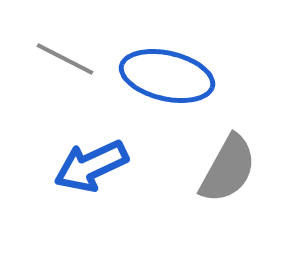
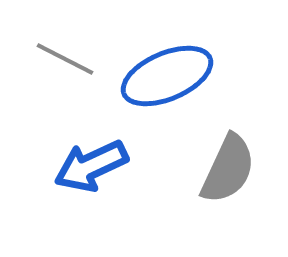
blue ellipse: rotated 36 degrees counterclockwise
gray semicircle: rotated 4 degrees counterclockwise
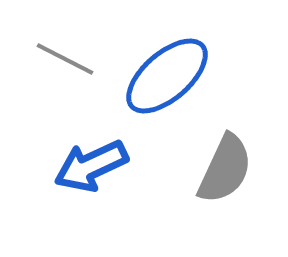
blue ellipse: rotated 18 degrees counterclockwise
gray semicircle: moved 3 px left
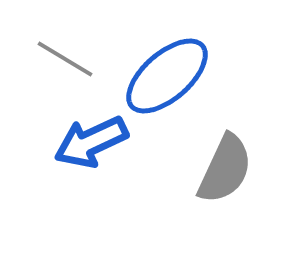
gray line: rotated 4 degrees clockwise
blue arrow: moved 24 px up
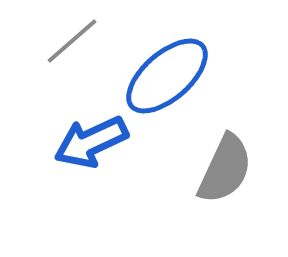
gray line: moved 7 px right, 18 px up; rotated 72 degrees counterclockwise
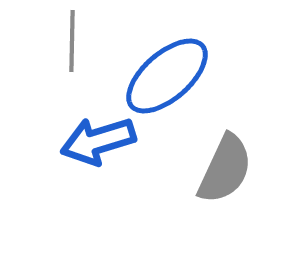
gray line: rotated 48 degrees counterclockwise
blue arrow: moved 7 px right, 1 px up; rotated 8 degrees clockwise
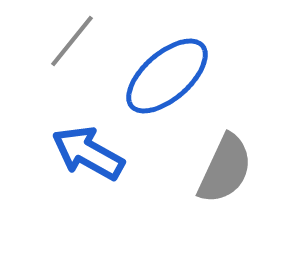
gray line: rotated 38 degrees clockwise
blue arrow: moved 10 px left, 12 px down; rotated 46 degrees clockwise
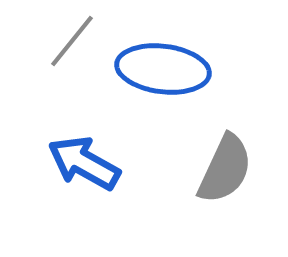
blue ellipse: moved 4 px left, 7 px up; rotated 48 degrees clockwise
blue arrow: moved 4 px left, 10 px down
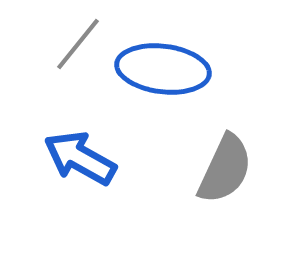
gray line: moved 6 px right, 3 px down
blue arrow: moved 4 px left, 5 px up
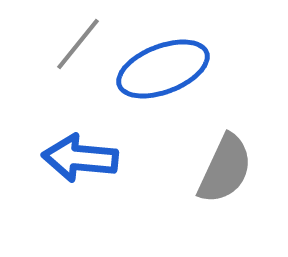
blue ellipse: rotated 28 degrees counterclockwise
blue arrow: rotated 24 degrees counterclockwise
